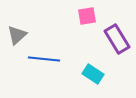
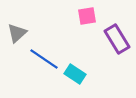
gray triangle: moved 2 px up
blue line: rotated 28 degrees clockwise
cyan rectangle: moved 18 px left
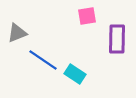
gray triangle: rotated 20 degrees clockwise
purple rectangle: rotated 32 degrees clockwise
blue line: moved 1 px left, 1 px down
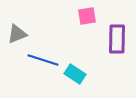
gray triangle: moved 1 px down
blue line: rotated 16 degrees counterclockwise
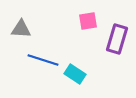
pink square: moved 1 px right, 5 px down
gray triangle: moved 4 px right, 5 px up; rotated 25 degrees clockwise
purple rectangle: rotated 16 degrees clockwise
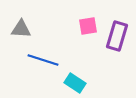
pink square: moved 5 px down
purple rectangle: moved 3 px up
cyan rectangle: moved 9 px down
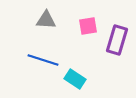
gray triangle: moved 25 px right, 9 px up
purple rectangle: moved 4 px down
cyan rectangle: moved 4 px up
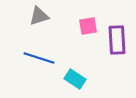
gray triangle: moved 7 px left, 4 px up; rotated 20 degrees counterclockwise
purple rectangle: rotated 20 degrees counterclockwise
blue line: moved 4 px left, 2 px up
